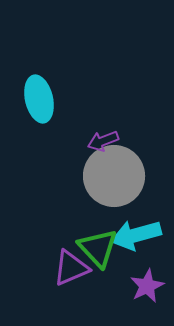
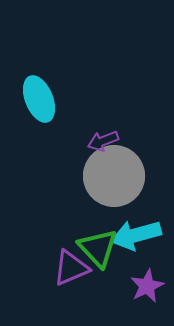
cyan ellipse: rotated 9 degrees counterclockwise
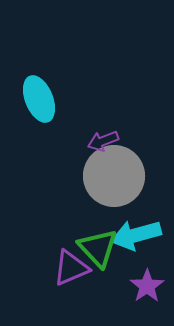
purple star: rotated 8 degrees counterclockwise
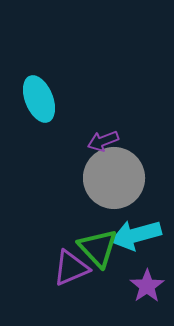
gray circle: moved 2 px down
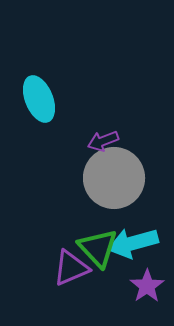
cyan arrow: moved 3 px left, 8 px down
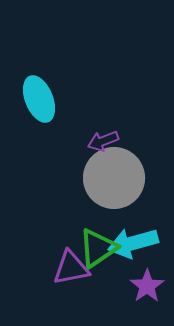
green triangle: rotated 39 degrees clockwise
purple triangle: rotated 12 degrees clockwise
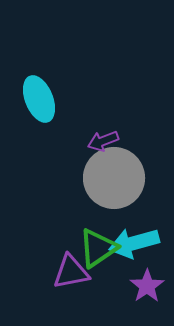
cyan arrow: moved 1 px right
purple triangle: moved 4 px down
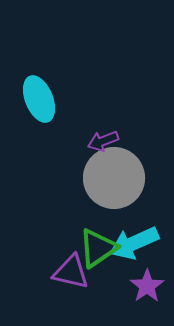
cyan arrow: rotated 9 degrees counterclockwise
purple triangle: rotated 24 degrees clockwise
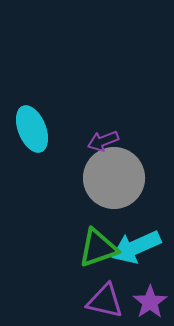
cyan ellipse: moved 7 px left, 30 px down
cyan arrow: moved 2 px right, 4 px down
green triangle: rotated 15 degrees clockwise
purple triangle: moved 34 px right, 29 px down
purple star: moved 3 px right, 16 px down
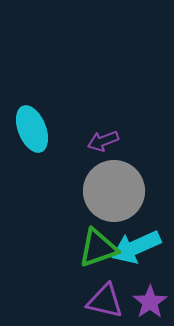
gray circle: moved 13 px down
